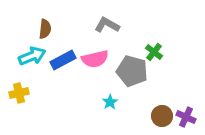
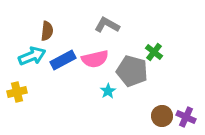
brown semicircle: moved 2 px right, 2 px down
yellow cross: moved 2 px left, 1 px up
cyan star: moved 2 px left, 11 px up
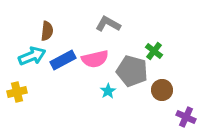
gray L-shape: moved 1 px right, 1 px up
green cross: moved 1 px up
brown circle: moved 26 px up
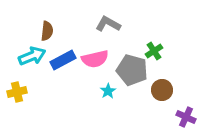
green cross: rotated 18 degrees clockwise
gray pentagon: moved 1 px up
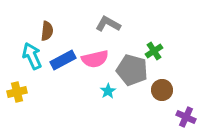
cyan arrow: rotated 92 degrees counterclockwise
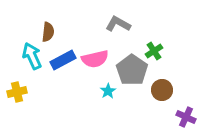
gray L-shape: moved 10 px right
brown semicircle: moved 1 px right, 1 px down
gray pentagon: rotated 20 degrees clockwise
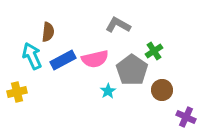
gray L-shape: moved 1 px down
